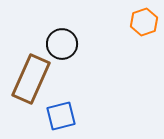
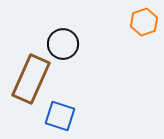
black circle: moved 1 px right
blue square: moved 1 px left; rotated 32 degrees clockwise
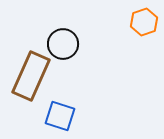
brown rectangle: moved 3 px up
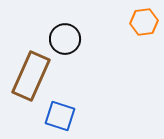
orange hexagon: rotated 12 degrees clockwise
black circle: moved 2 px right, 5 px up
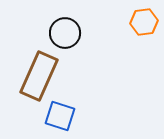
black circle: moved 6 px up
brown rectangle: moved 8 px right
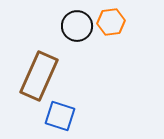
orange hexagon: moved 33 px left
black circle: moved 12 px right, 7 px up
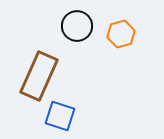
orange hexagon: moved 10 px right, 12 px down; rotated 8 degrees counterclockwise
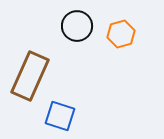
brown rectangle: moved 9 px left
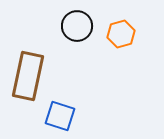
brown rectangle: moved 2 px left; rotated 12 degrees counterclockwise
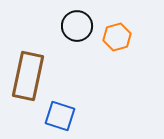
orange hexagon: moved 4 px left, 3 px down
